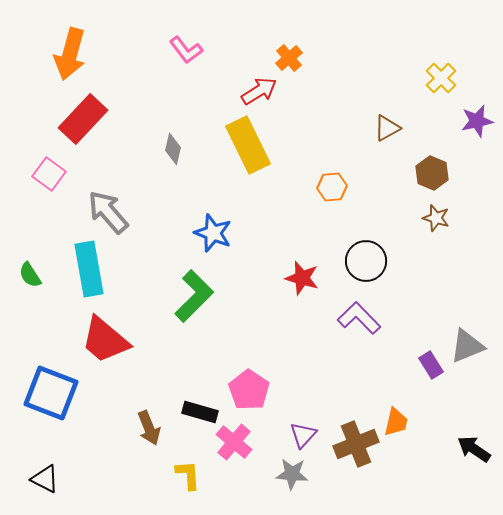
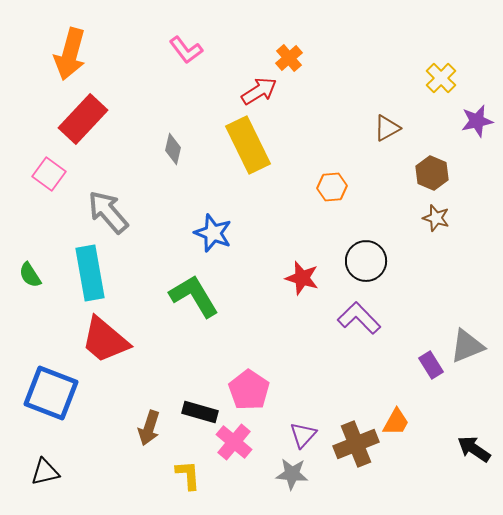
cyan rectangle: moved 1 px right, 4 px down
green L-shape: rotated 76 degrees counterclockwise
orange trapezoid: rotated 16 degrees clockwise
brown arrow: rotated 40 degrees clockwise
black triangle: moved 7 px up; rotated 40 degrees counterclockwise
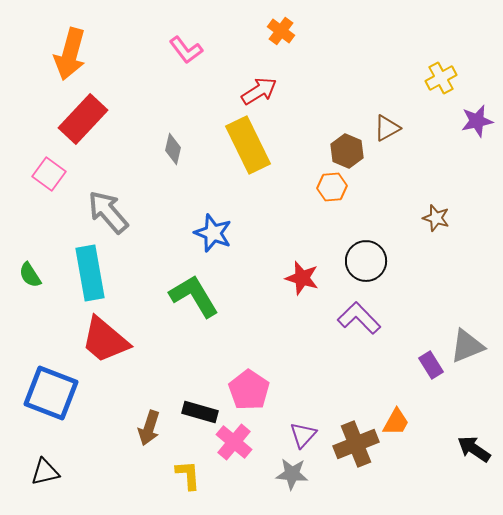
orange cross: moved 8 px left, 27 px up; rotated 12 degrees counterclockwise
yellow cross: rotated 16 degrees clockwise
brown hexagon: moved 85 px left, 22 px up
